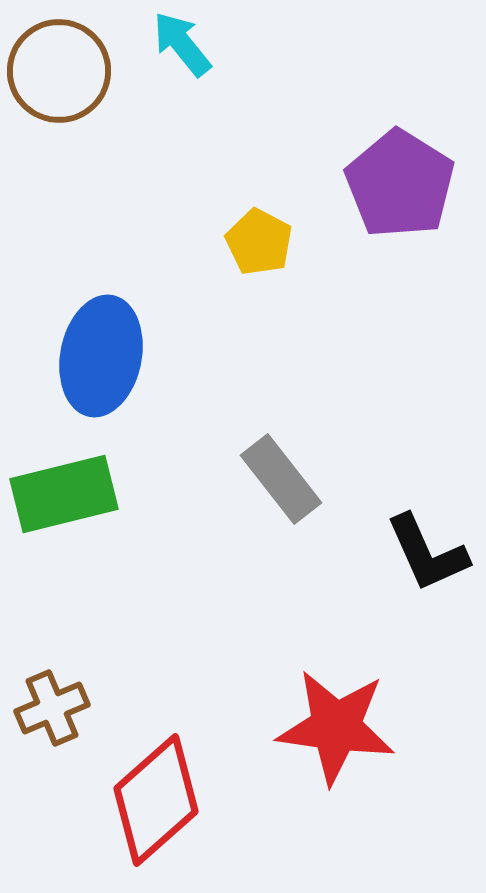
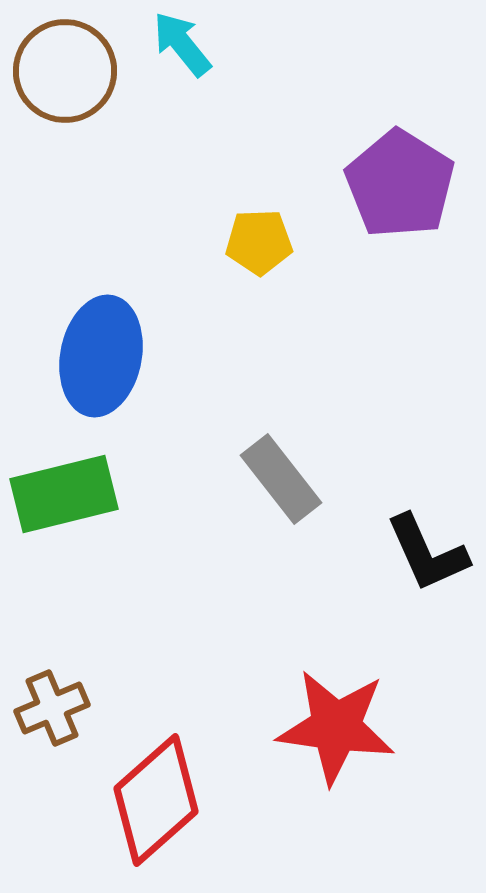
brown circle: moved 6 px right
yellow pentagon: rotated 30 degrees counterclockwise
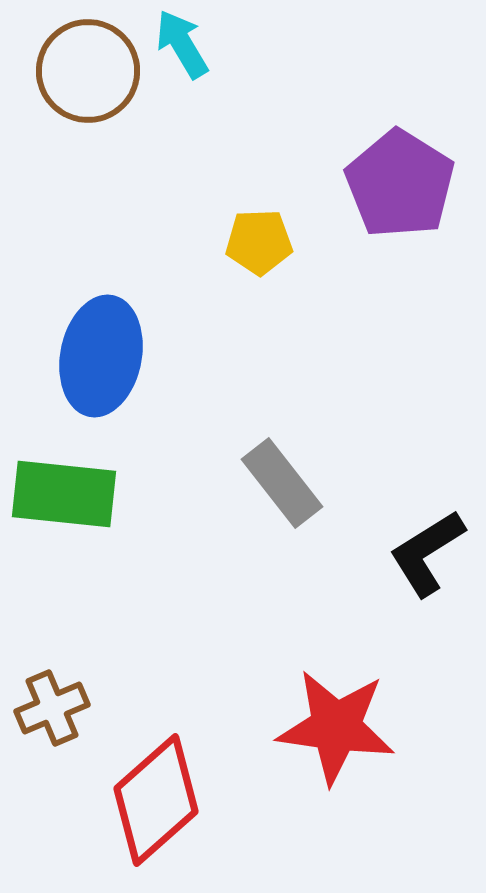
cyan arrow: rotated 8 degrees clockwise
brown circle: moved 23 px right
gray rectangle: moved 1 px right, 4 px down
green rectangle: rotated 20 degrees clockwise
black L-shape: rotated 82 degrees clockwise
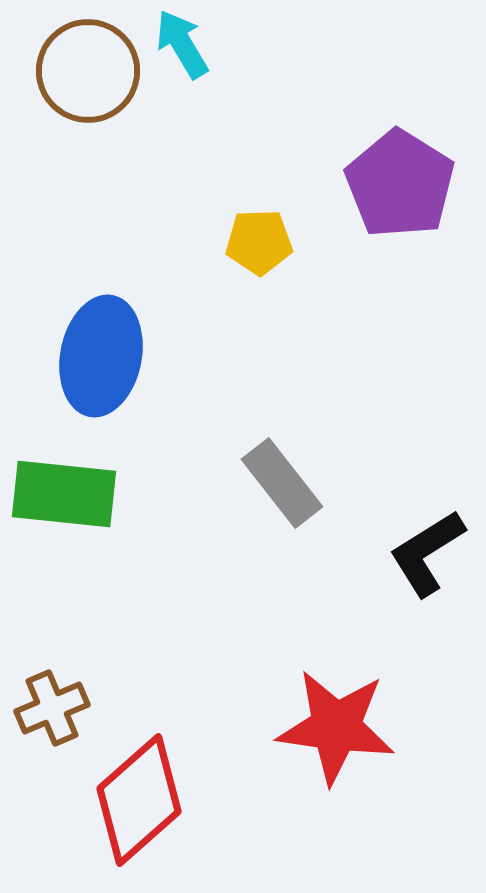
red diamond: moved 17 px left
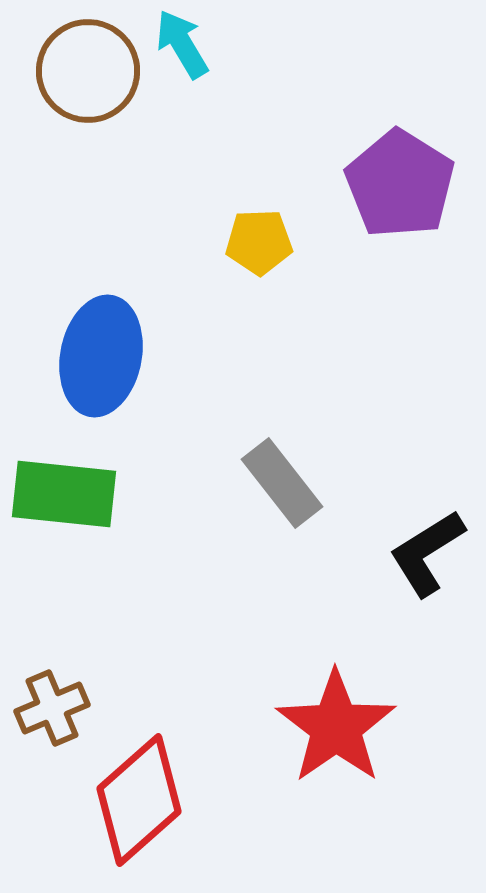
red star: rotated 29 degrees clockwise
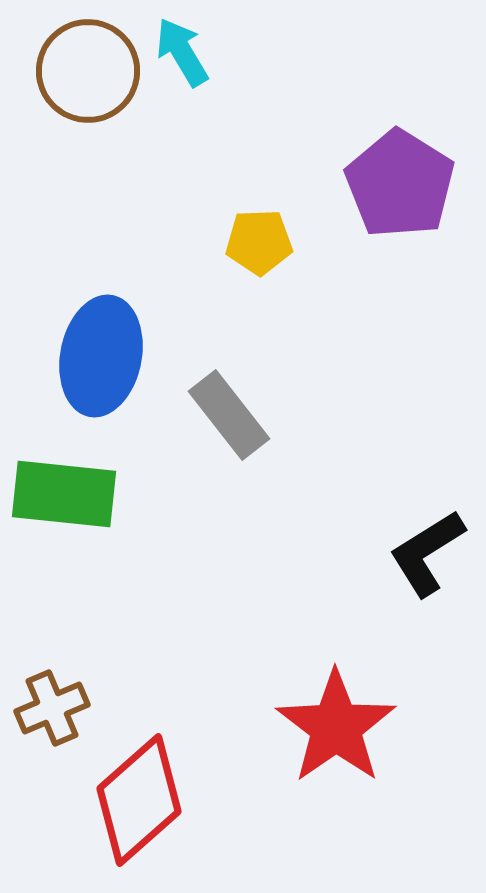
cyan arrow: moved 8 px down
gray rectangle: moved 53 px left, 68 px up
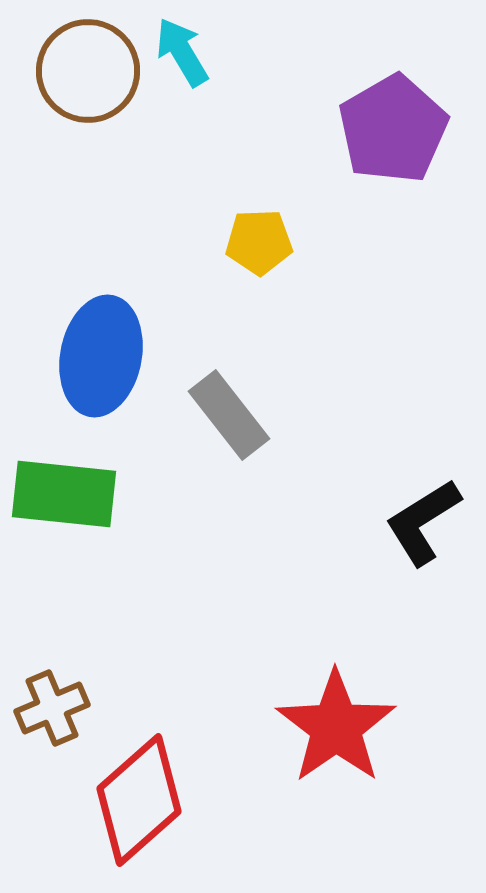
purple pentagon: moved 7 px left, 55 px up; rotated 10 degrees clockwise
black L-shape: moved 4 px left, 31 px up
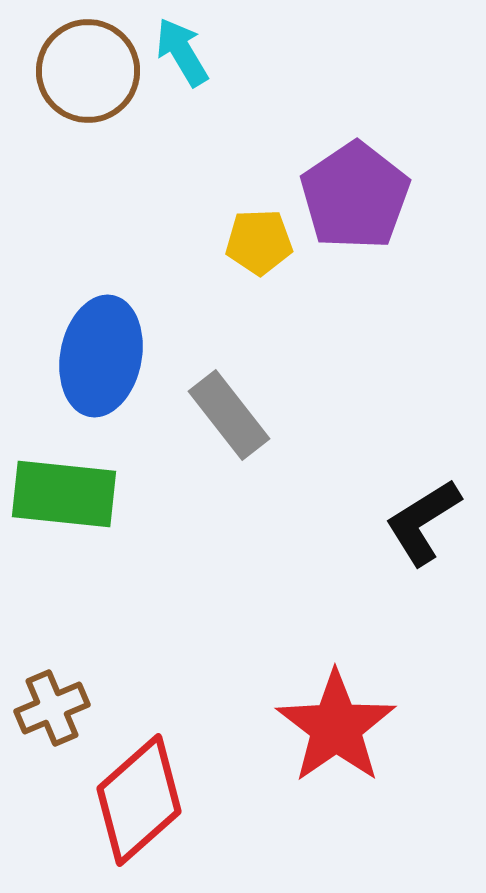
purple pentagon: moved 38 px left, 67 px down; rotated 4 degrees counterclockwise
